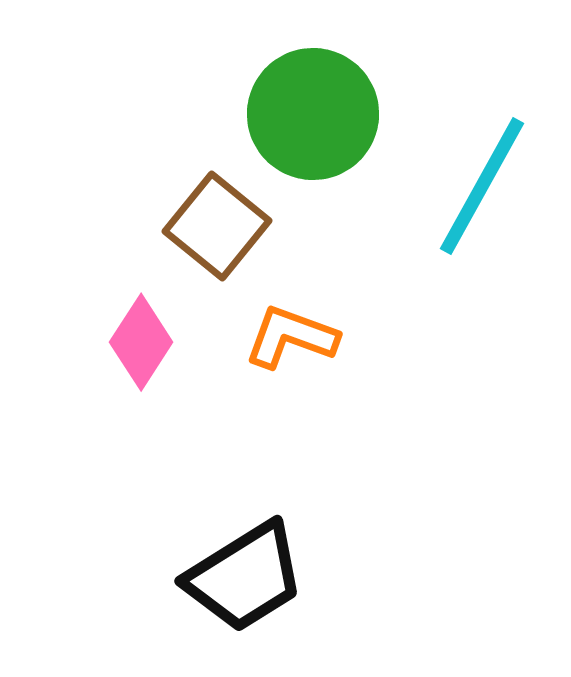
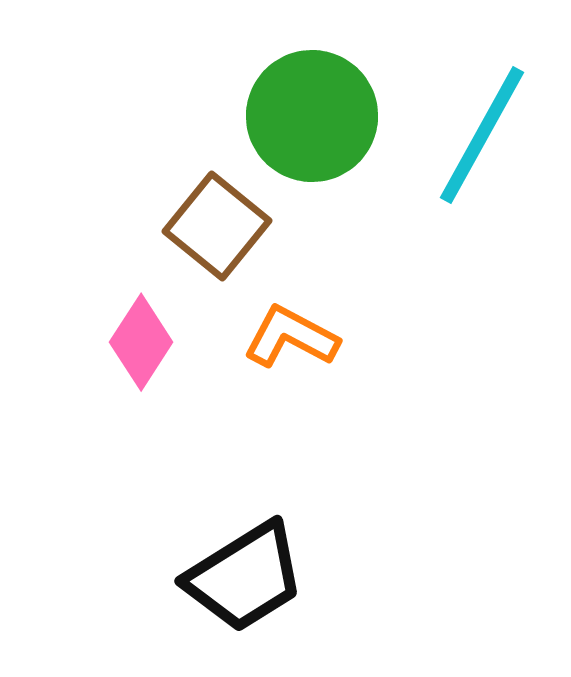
green circle: moved 1 px left, 2 px down
cyan line: moved 51 px up
orange L-shape: rotated 8 degrees clockwise
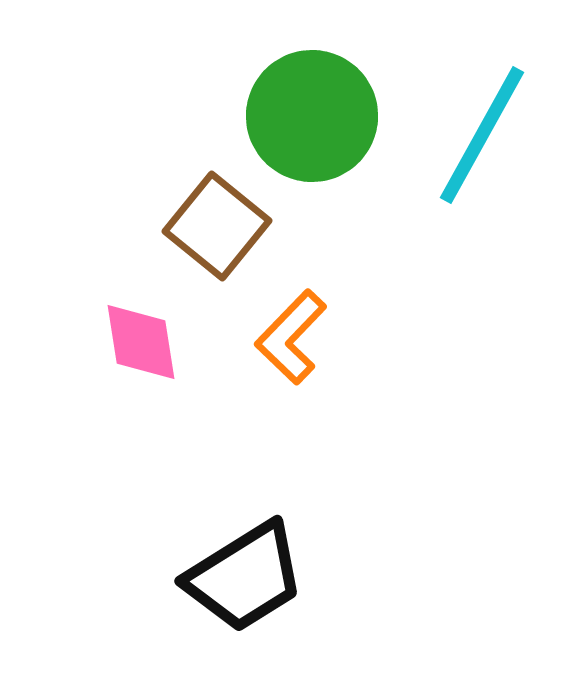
orange L-shape: rotated 74 degrees counterclockwise
pink diamond: rotated 42 degrees counterclockwise
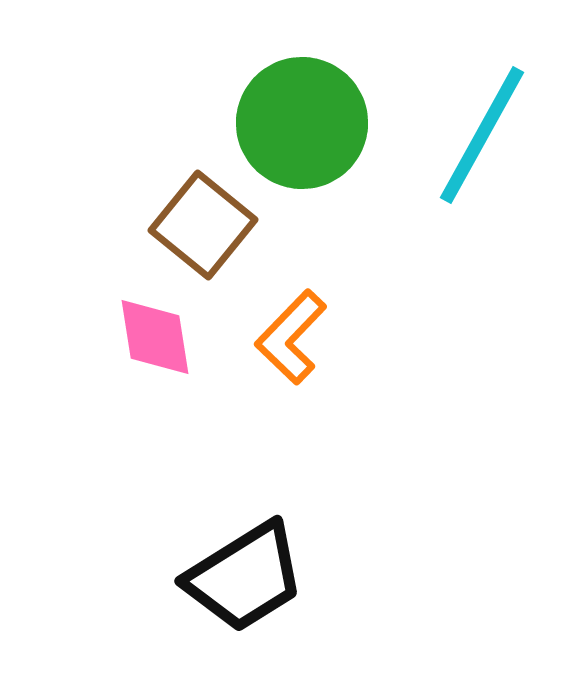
green circle: moved 10 px left, 7 px down
brown square: moved 14 px left, 1 px up
pink diamond: moved 14 px right, 5 px up
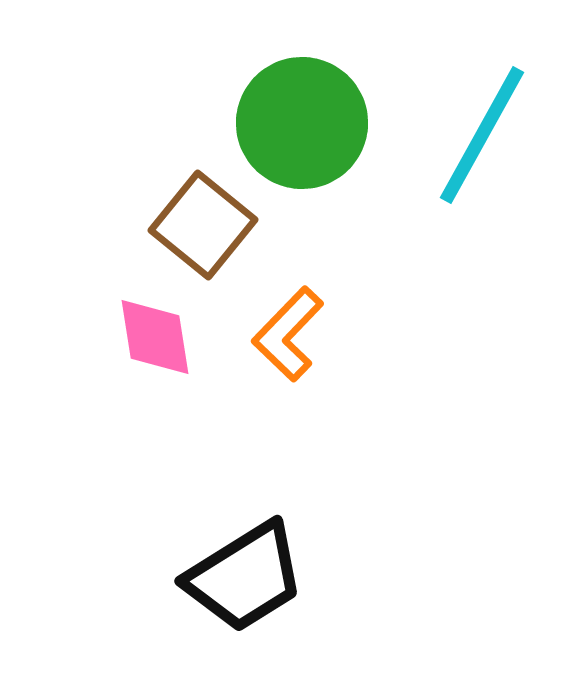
orange L-shape: moved 3 px left, 3 px up
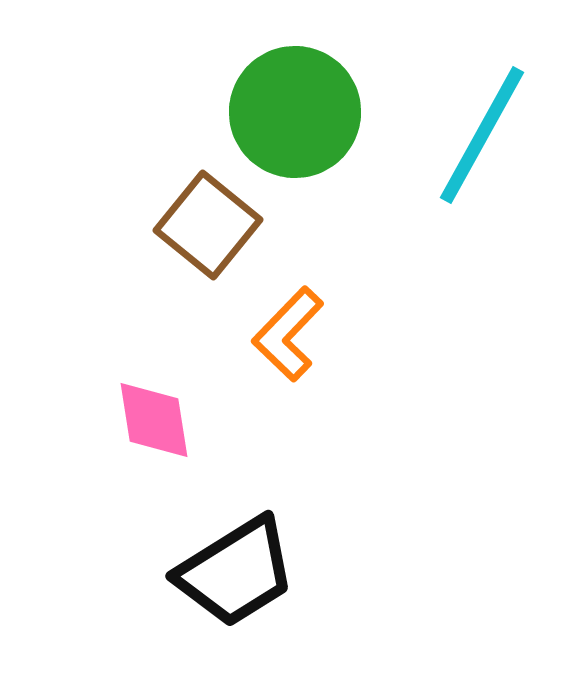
green circle: moved 7 px left, 11 px up
brown square: moved 5 px right
pink diamond: moved 1 px left, 83 px down
black trapezoid: moved 9 px left, 5 px up
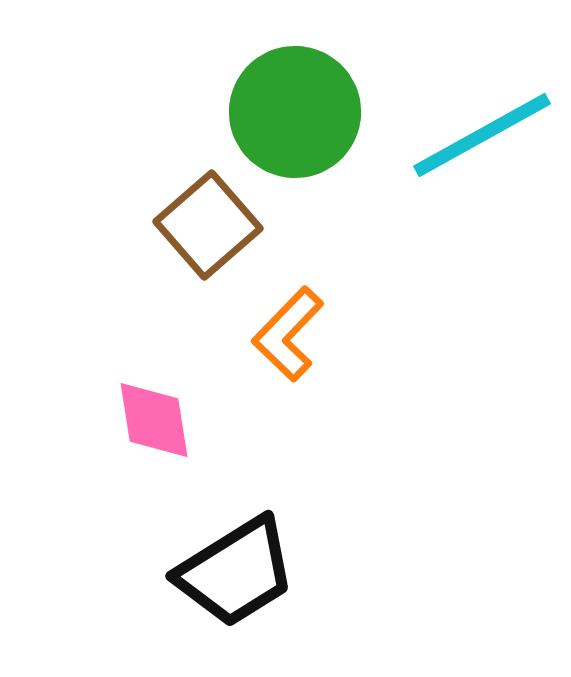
cyan line: rotated 32 degrees clockwise
brown square: rotated 10 degrees clockwise
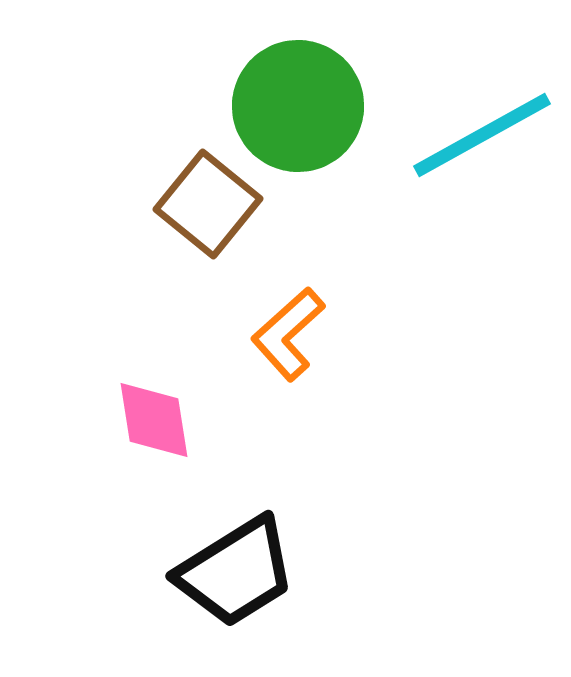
green circle: moved 3 px right, 6 px up
brown square: moved 21 px up; rotated 10 degrees counterclockwise
orange L-shape: rotated 4 degrees clockwise
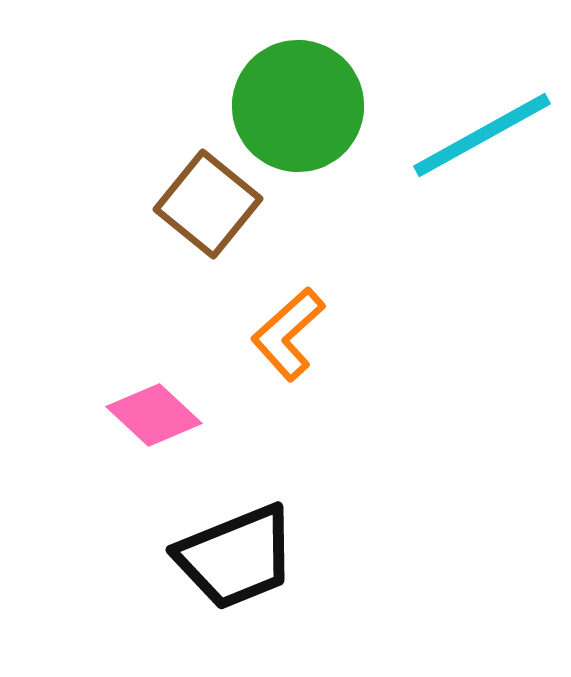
pink diamond: moved 5 px up; rotated 38 degrees counterclockwise
black trapezoid: moved 15 px up; rotated 10 degrees clockwise
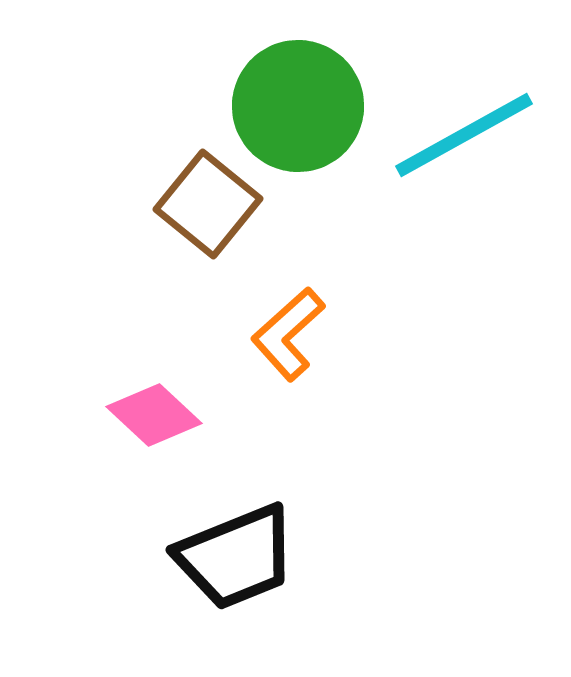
cyan line: moved 18 px left
